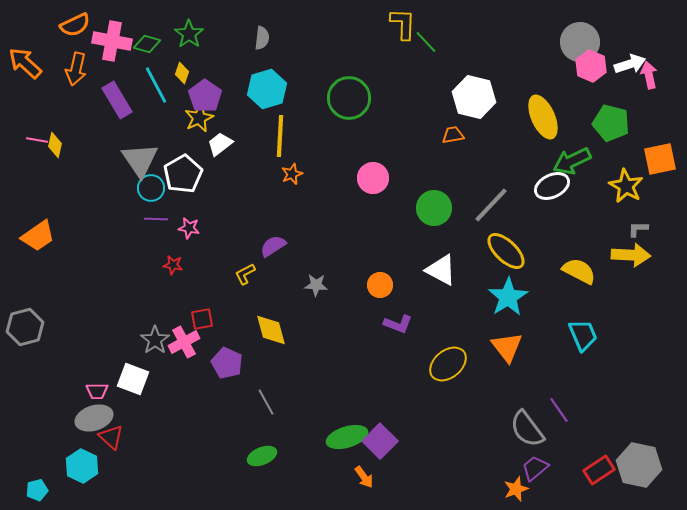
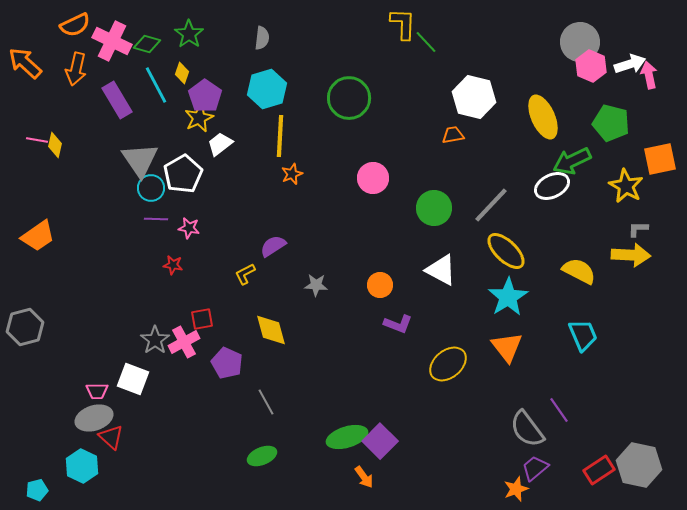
pink cross at (112, 41): rotated 15 degrees clockwise
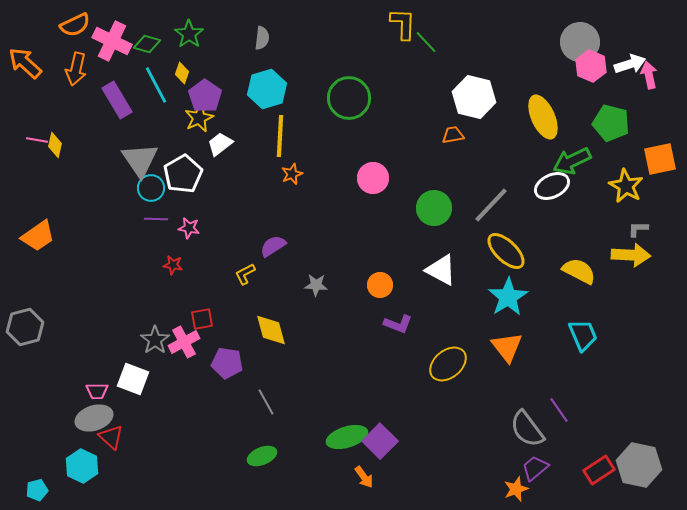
purple pentagon at (227, 363): rotated 16 degrees counterclockwise
